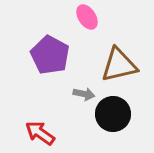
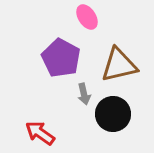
purple pentagon: moved 11 px right, 3 px down
gray arrow: rotated 65 degrees clockwise
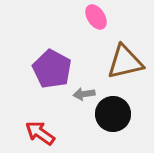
pink ellipse: moved 9 px right
purple pentagon: moved 9 px left, 11 px down
brown triangle: moved 6 px right, 3 px up
gray arrow: rotated 95 degrees clockwise
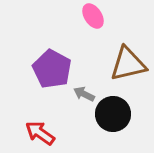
pink ellipse: moved 3 px left, 1 px up
brown triangle: moved 3 px right, 2 px down
gray arrow: rotated 35 degrees clockwise
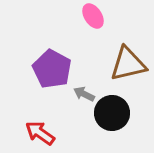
black circle: moved 1 px left, 1 px up
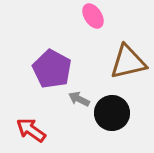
brown triangle: moved 2 px up
gray arrow: moved 5 px left, 5 px down
red arrow: moved 9 px left, 3 px up
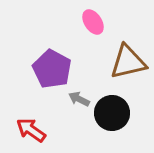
pink ellipse: moved 6 px down
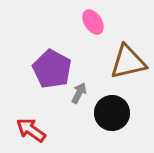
gray arrow: moved 6 px up; rotated 90 degrees clockwise
